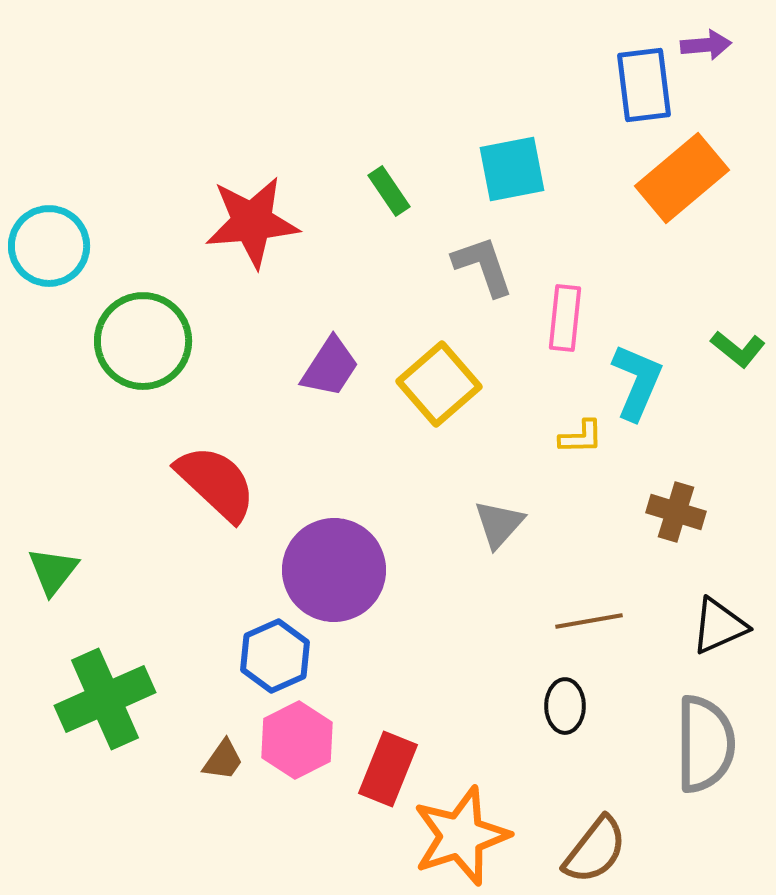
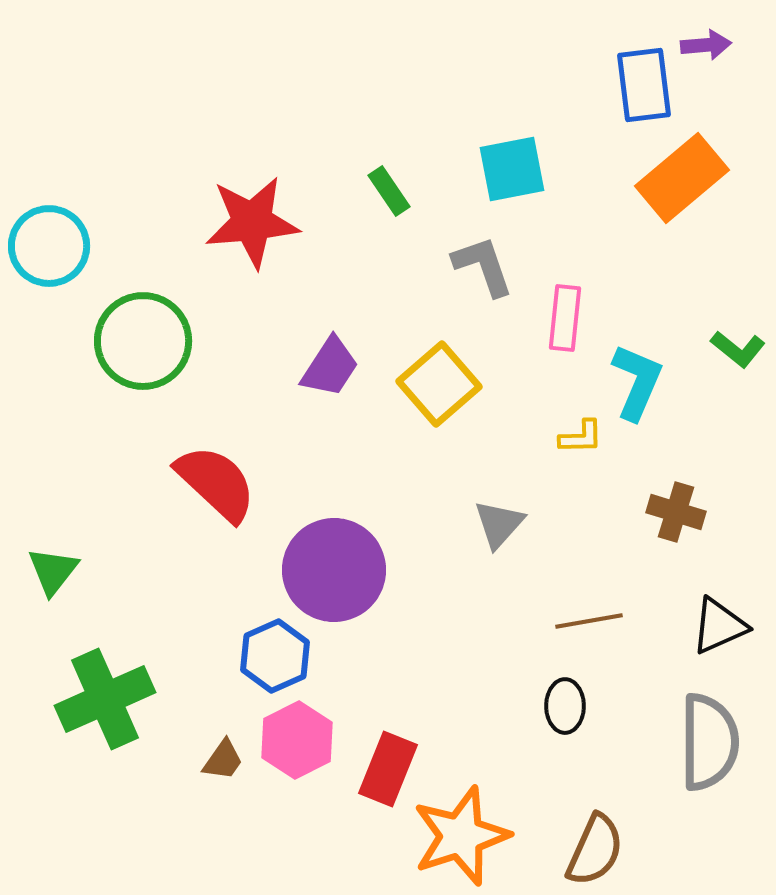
gray semicircle: moved 4 px right, 2 px up
brown semicircle: rotated 14 degrees counterclockwise
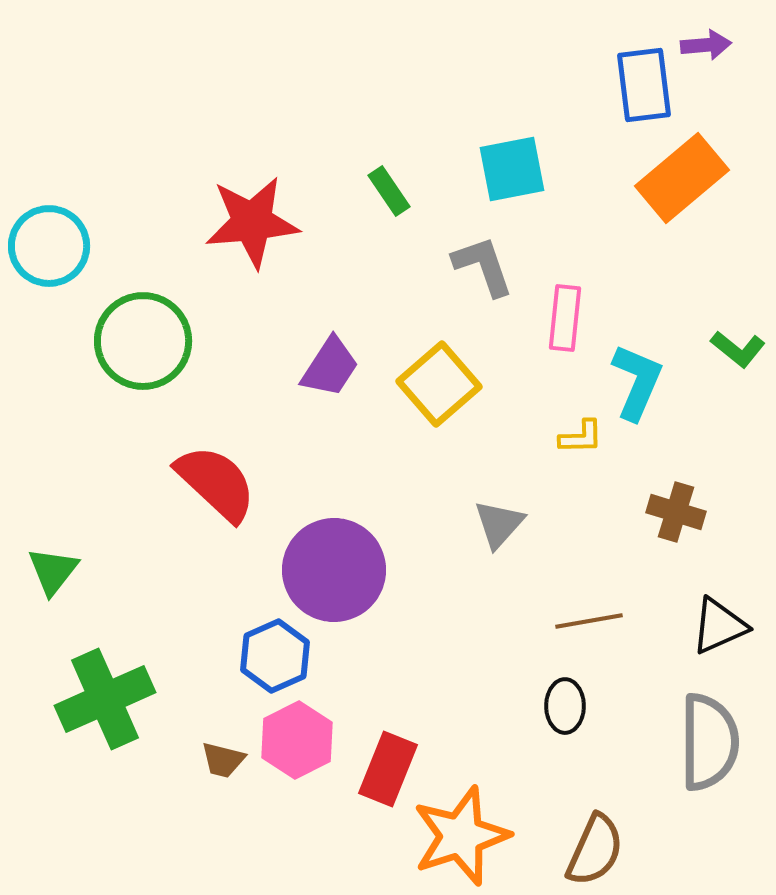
brown trapezoid: rotated 69 degrees clockwise
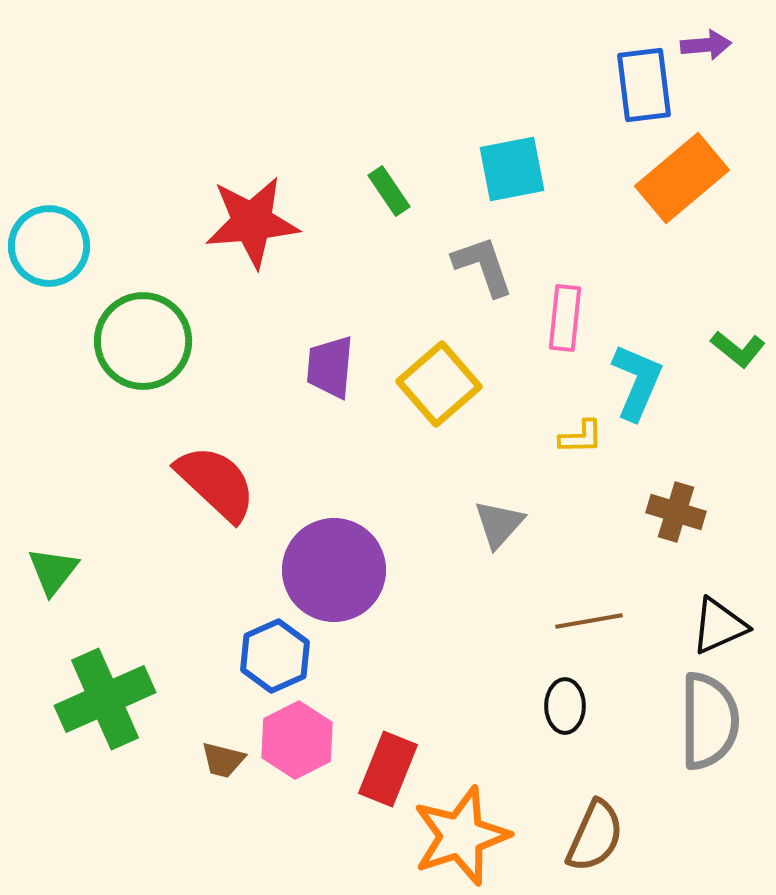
purple trapezoid: rotated 152 degrees clockwise
gray semicircle: moved 21 px up
brown semicircle: moved 14 px up
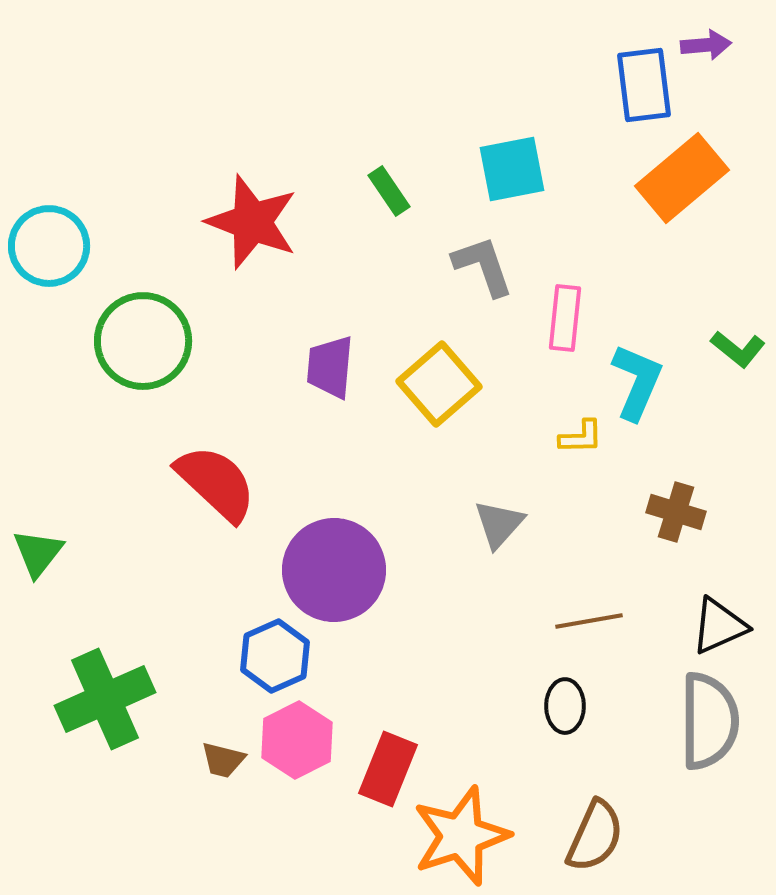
red star: rotated 26 degrees clockwise
green triangle: moved 15 px left, 18 px up
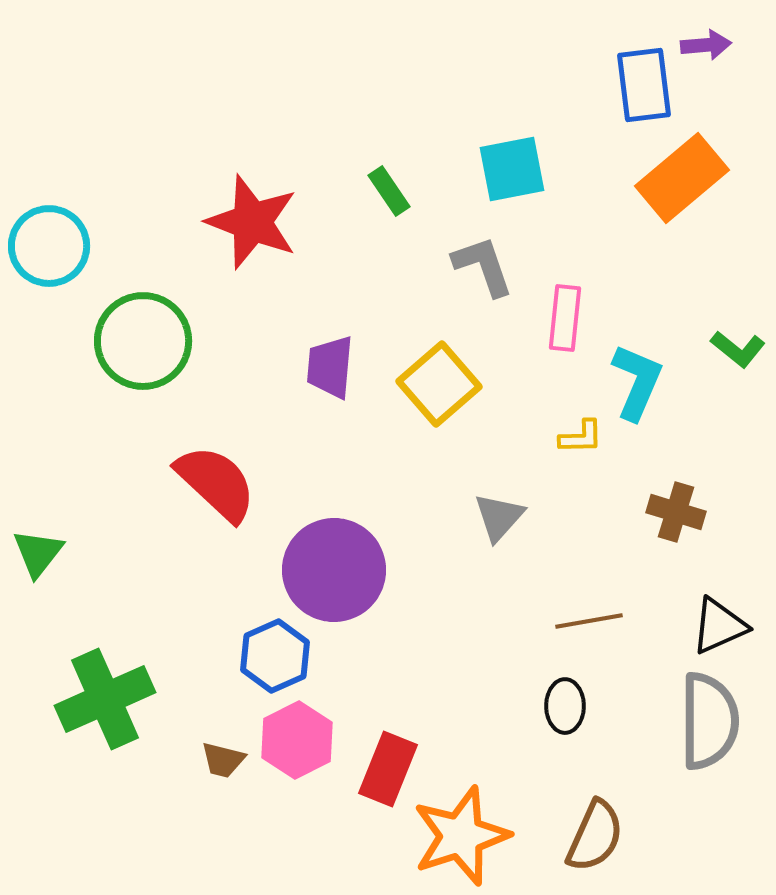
gray triangle: moved 7 px up
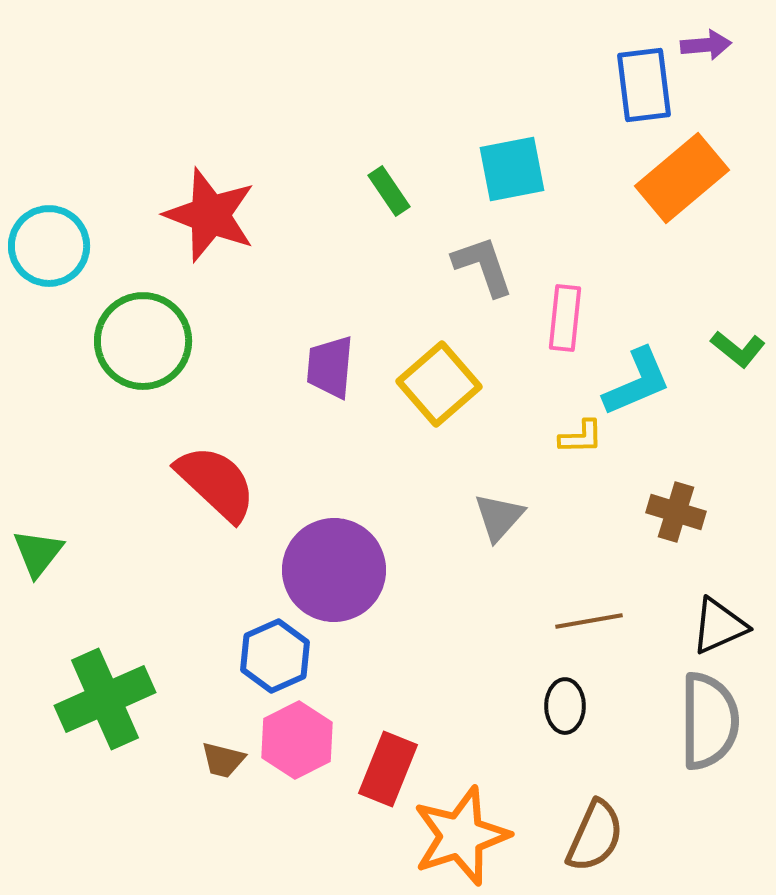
red star: moved 42 px left, 7 px up
cyan L-shape: rotated 44 degrees clockwise
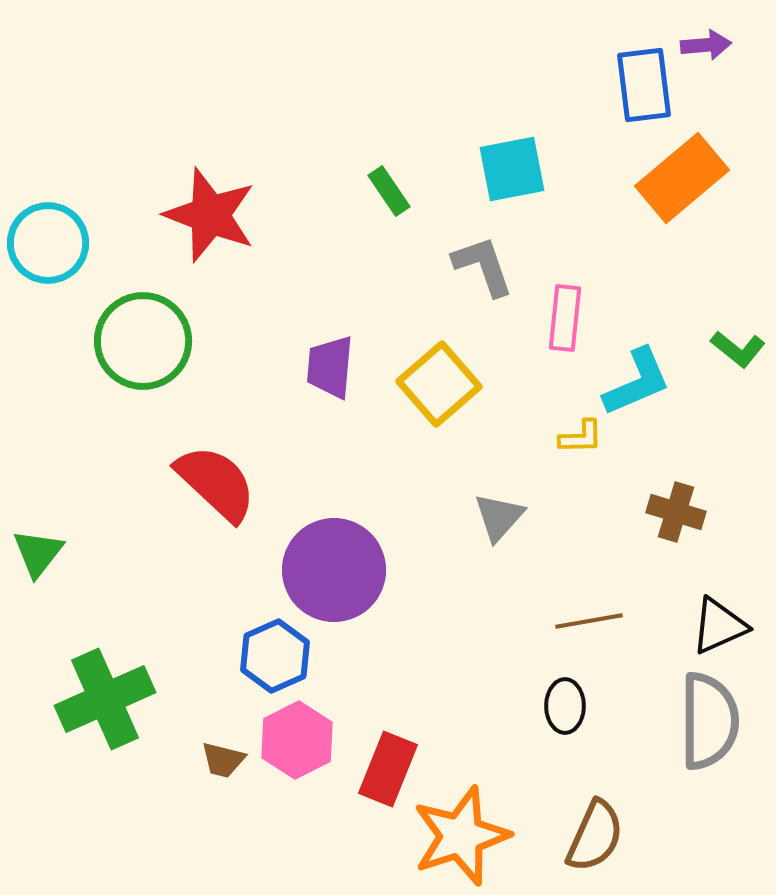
cyan circle: moved 1 px left, 3 px up
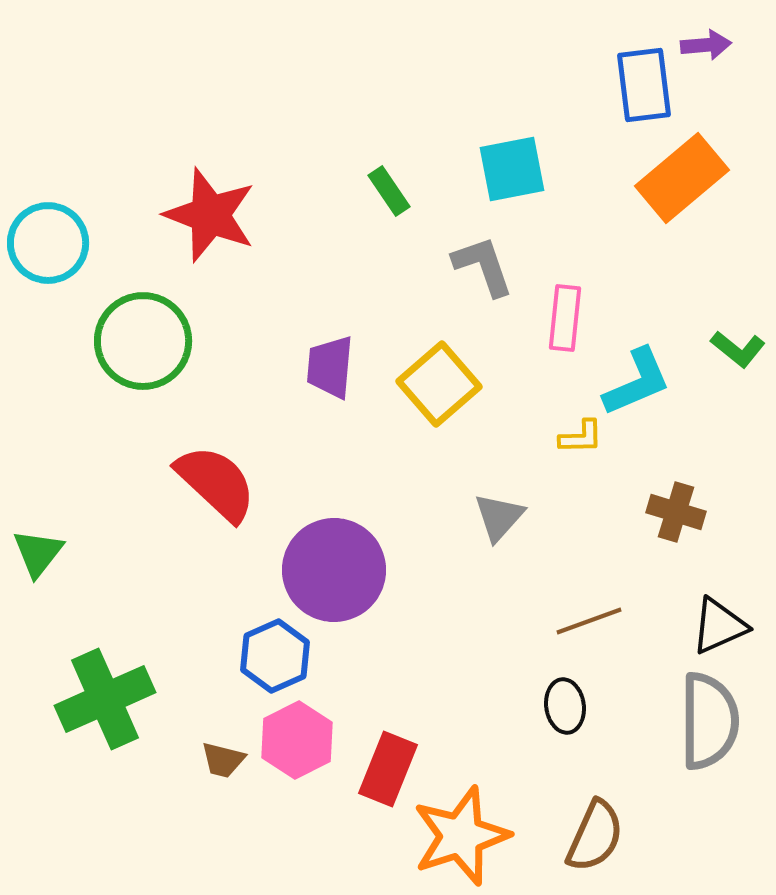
brown line: rotated 10 degrees counterclockwise
black ellipse: rotated 8 degrees counterclockwise
